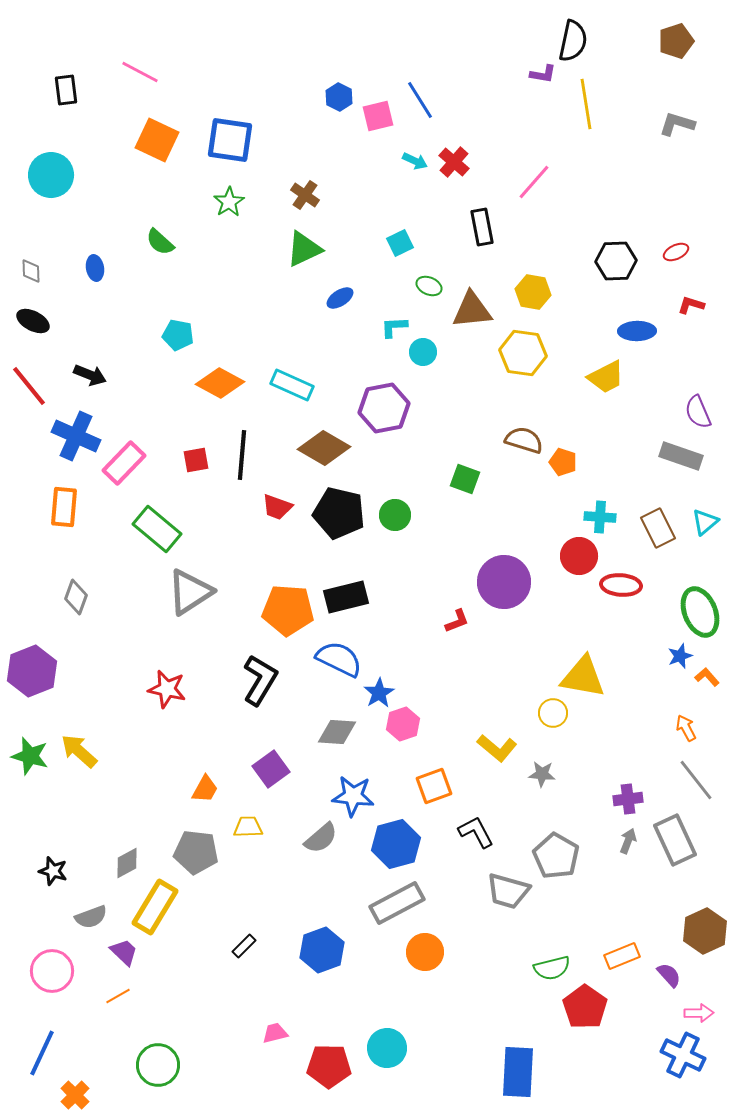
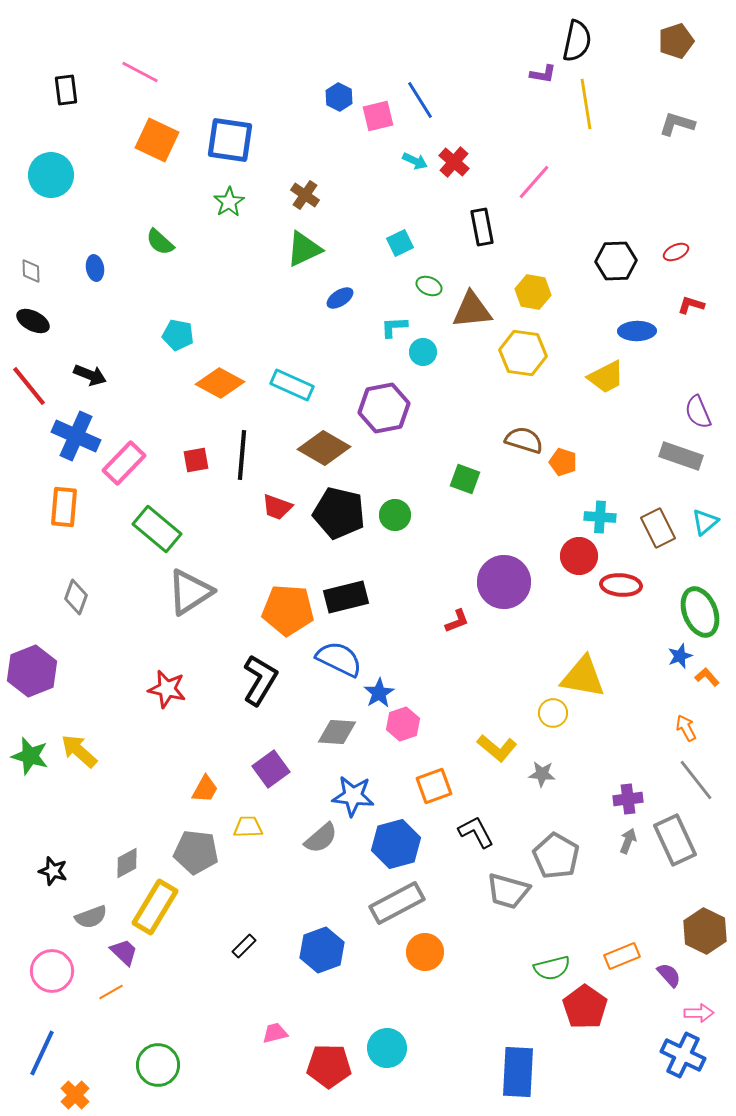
black semicircle at (573, 41): moved 4 px right
brown hexagon at (705, 931): rotated 9 degrees counterclockwise
orange line at (118, 996): moved 7 px left, 4 px up
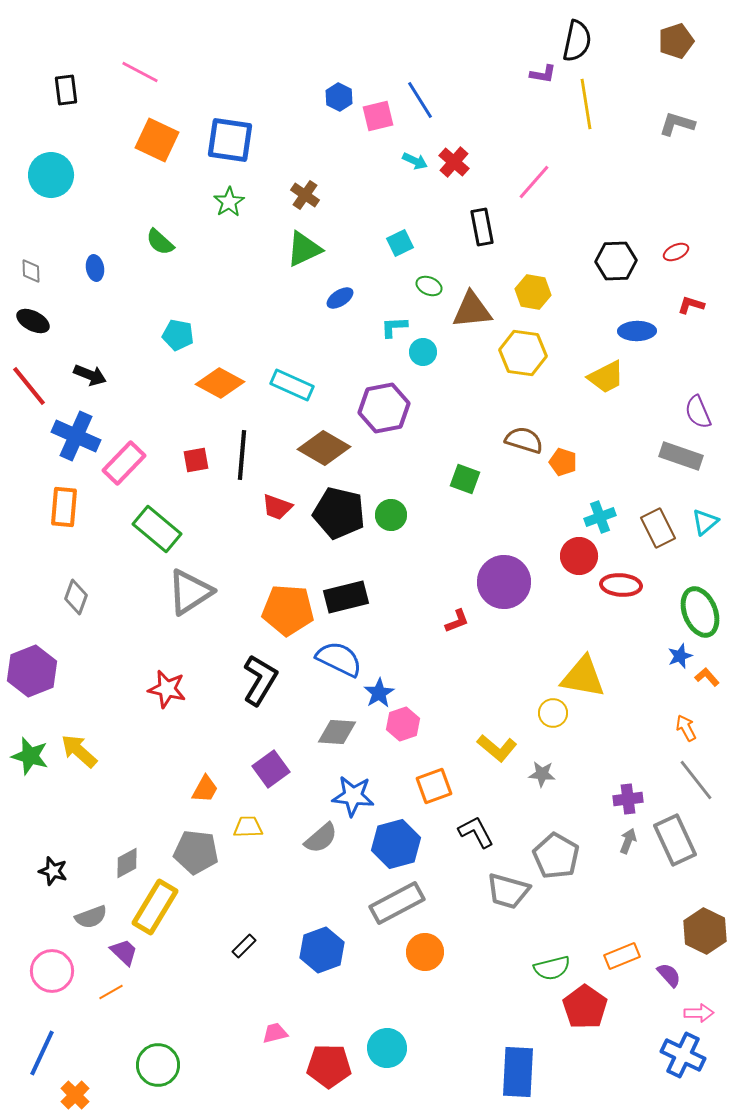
green circle at (395, 515): moved 4 px left
cyan cross at (600, 517): rotated 24 degrees counterclockwise
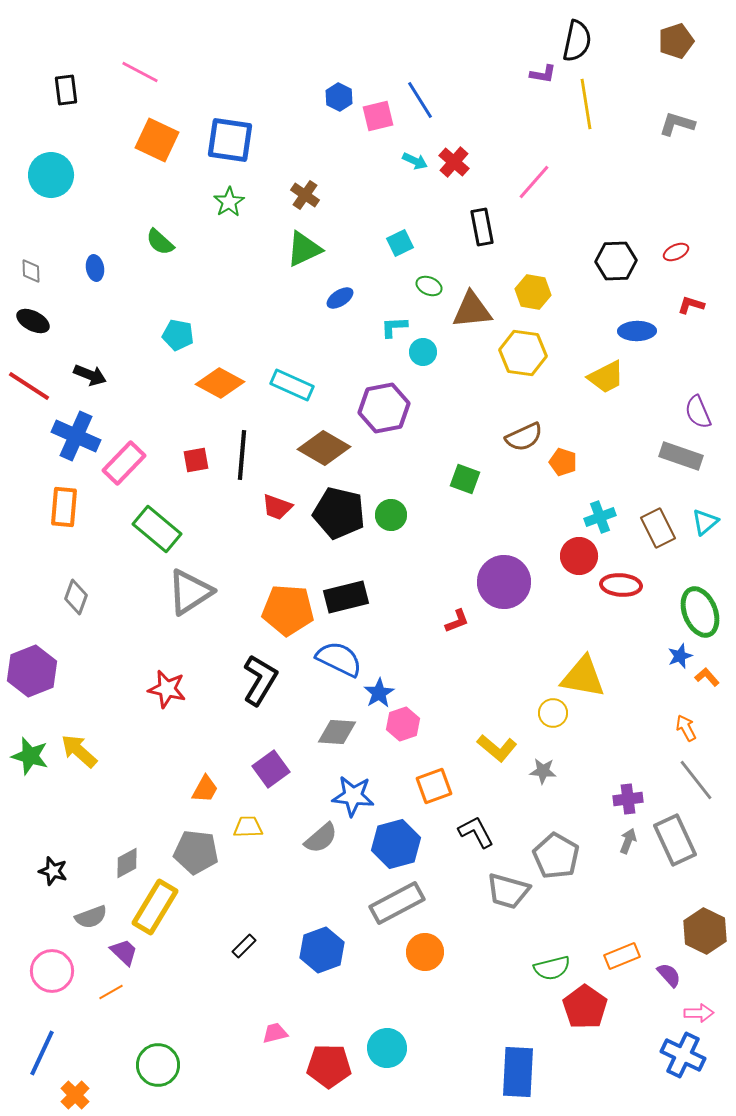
red line at (29, 386): rotated 18 degrees counterclockwise
brown semicircle at (524, 440): moved 3 px up; rotated 138 degrees clockwise
gray star at (542, 774): moved 1 px right, 3 px up
